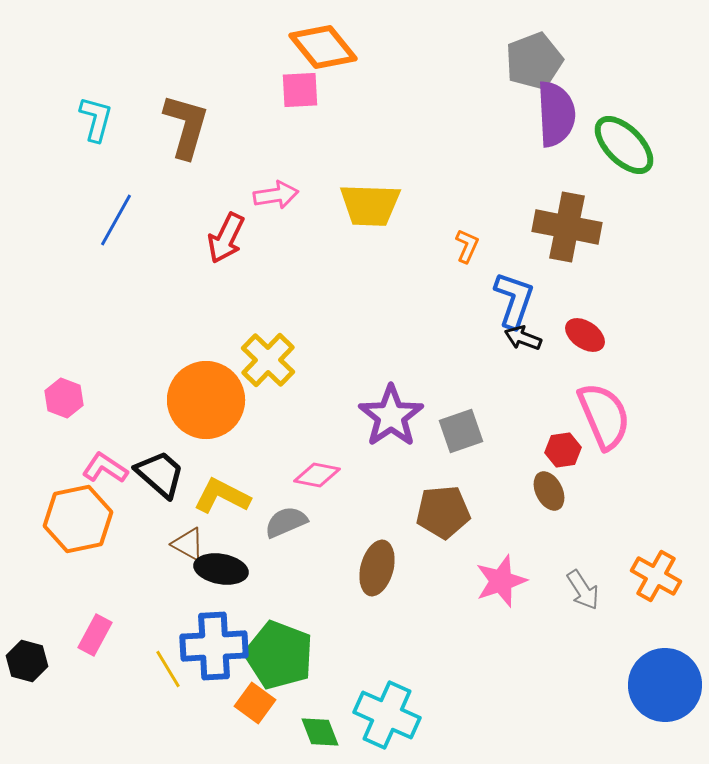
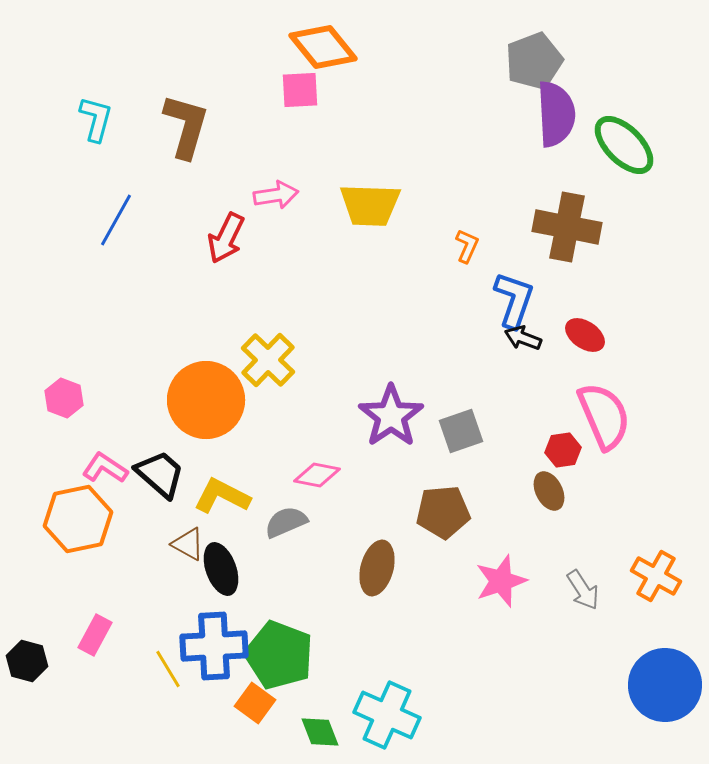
black ellipse at (221, 569): rotated 60 degrees clockwise
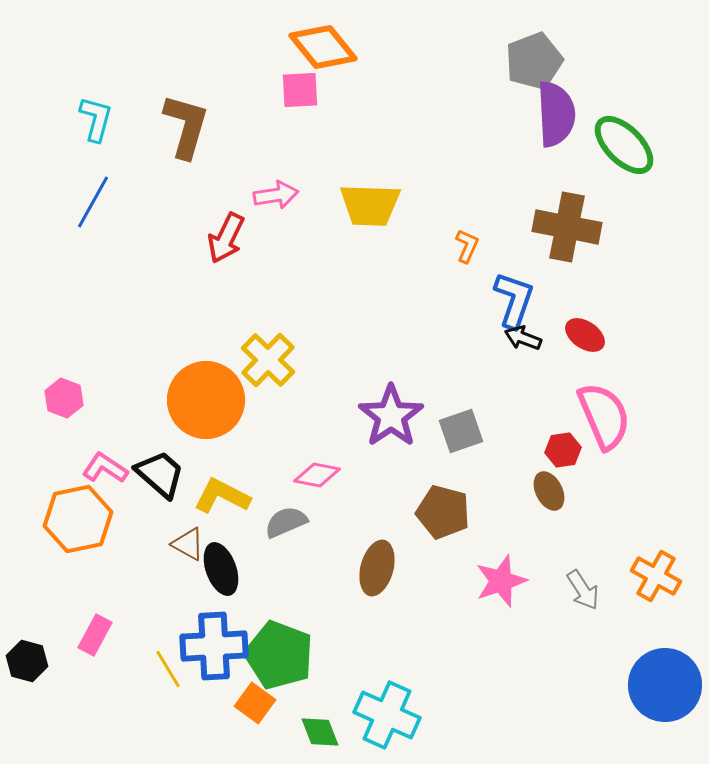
blue line at (116, 220): moved 23 px left, 18 px up
brown pentagon at (443, 512): rotated 20 degrees clockwise
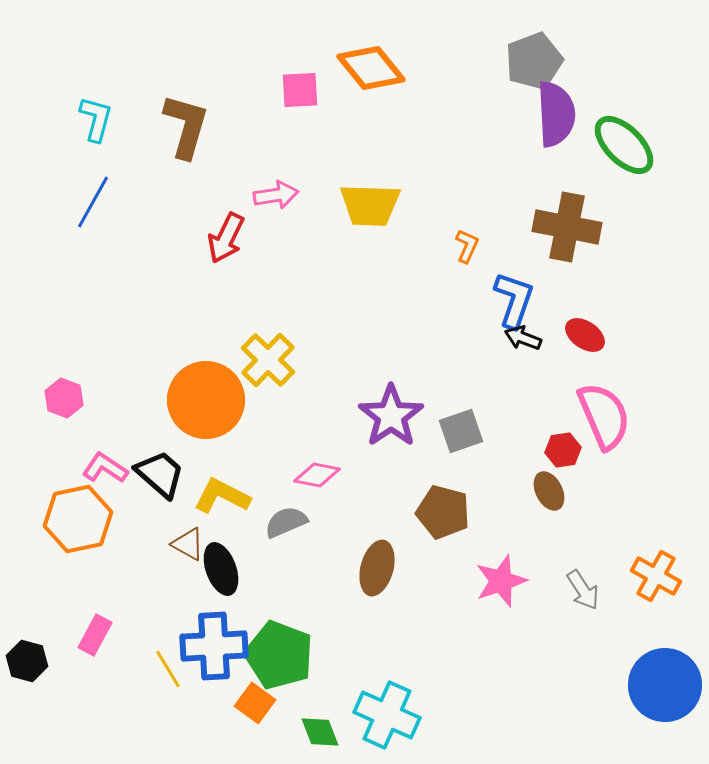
orange diamond at (323, 47): moved 48 px right, 21 px down
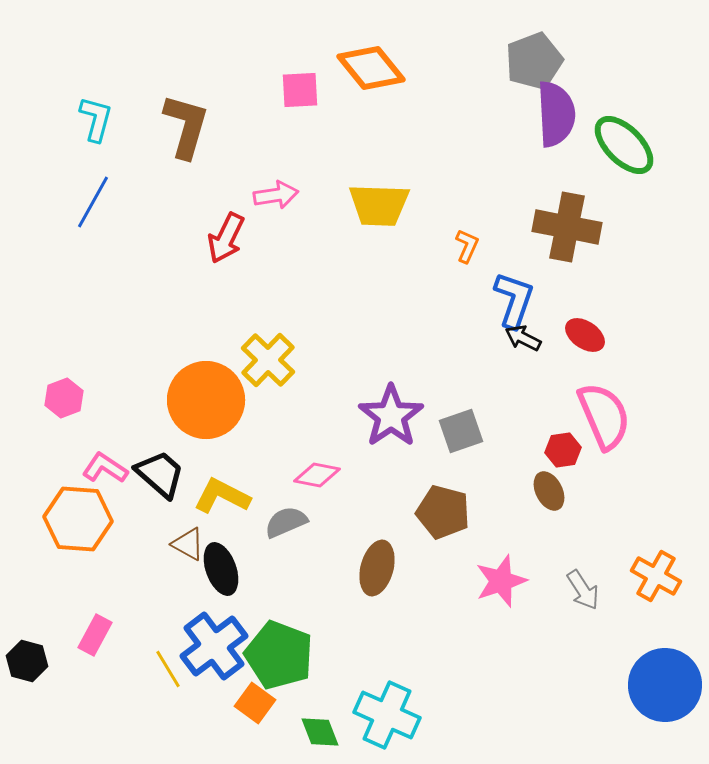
yellow trapezoid at (370, 205): moved 9 px right
black arrow at (523, 338): rotated 6 degrees clockwise
pink hexagon at (64, 398): rotated 18 degrees clockwise
orange hexagon at (78, 519): rotated 16 degrees clockwise
blue cross at (214, 646): rotated 34 degrees counterclockwise
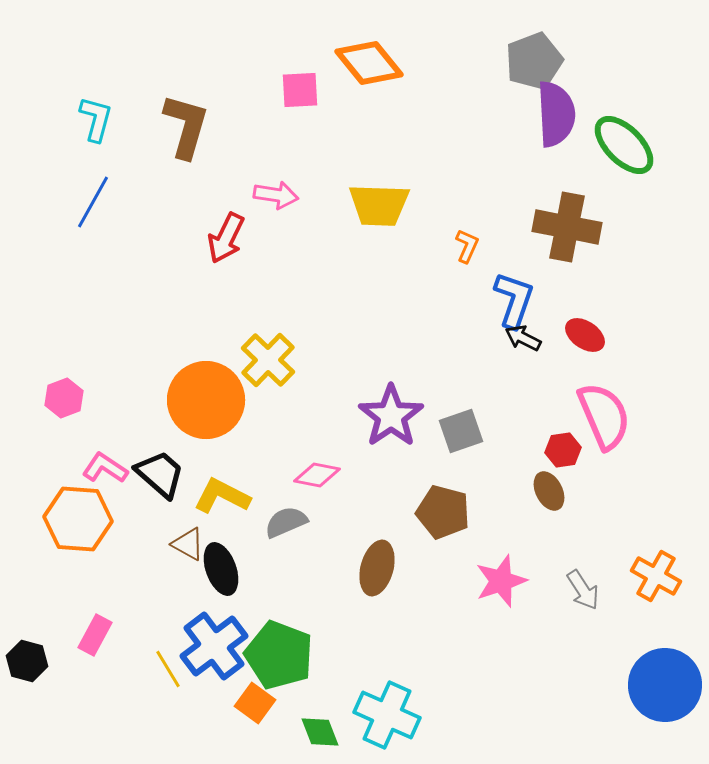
orange diamond at (371, 68): moved 2 px left, 5 px up
pink arrow at (276, 195): rotated 18 degrees clockwise
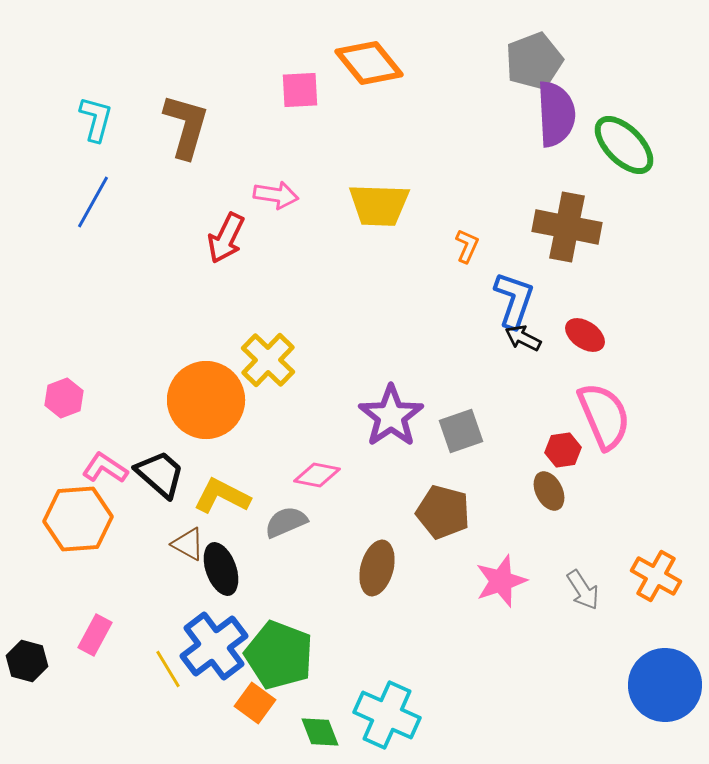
orange hexagon at (78, 519): rotated 8 degrees counterclockwise
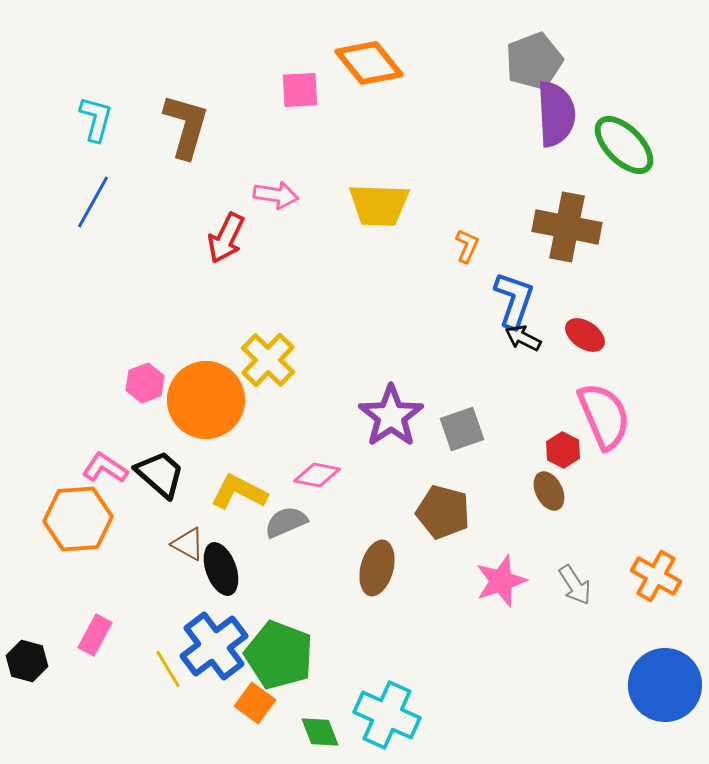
pink hexagon at (64, 398): moved 81 px right, 15 px up
gray square at (461, 431): moved 1 px right, 2 px up
red hexagon at (563, 450): rotated 24 degrees counterclockwise
yellow L-shape at (222, 496): moved 17 px right, 4 px up
gray arrow at (583, 590): moved 8 px left, 5 px up
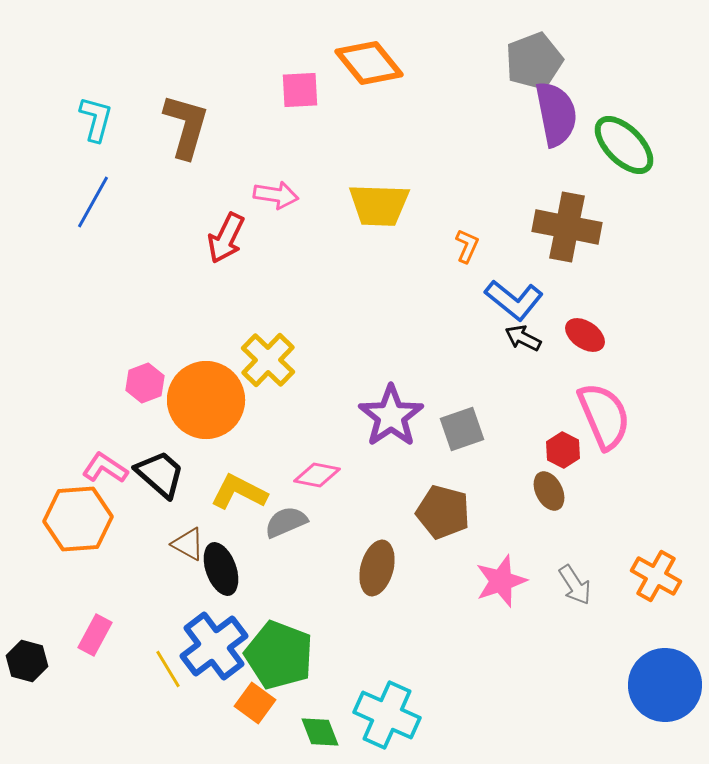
purple semicircle at (556, 114): rotated 8 degrees counterclockwise
blue L-shape at (514, 300): rotated 110 degrees clockwise
